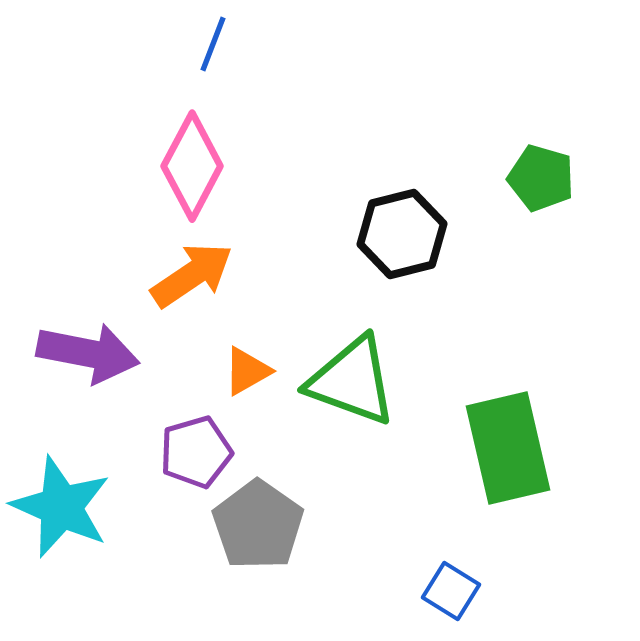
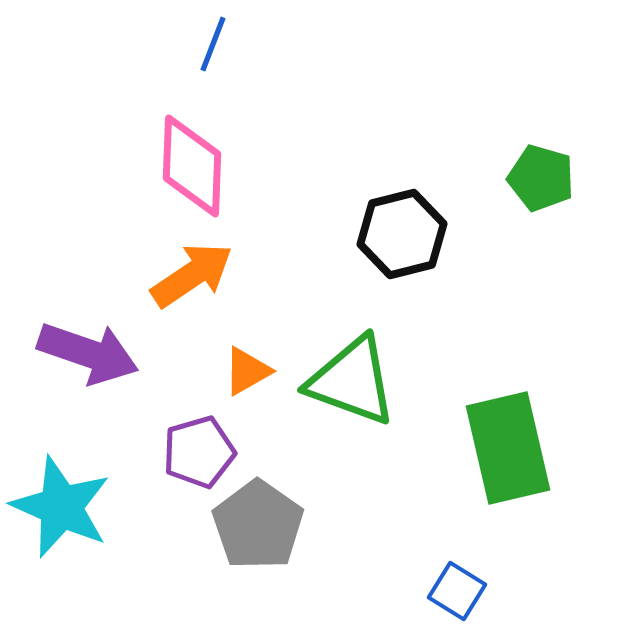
pink diamond: rotated 26 degrees counterclockwise
purple arrow: rotated 8 degrees clockwise
purple pentagon: moved 3 px right
blue square: moved 6 px right
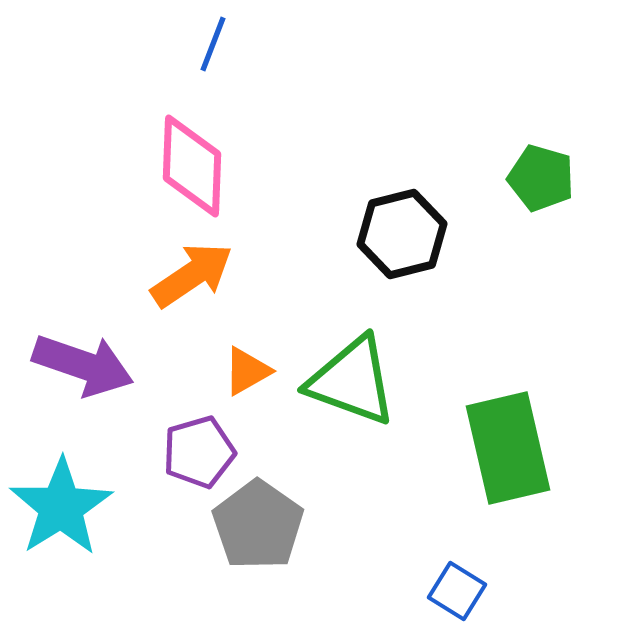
purple arrow: moved 5 px left, 12 px down
cyan star: rotated 16 degrees clockwise
